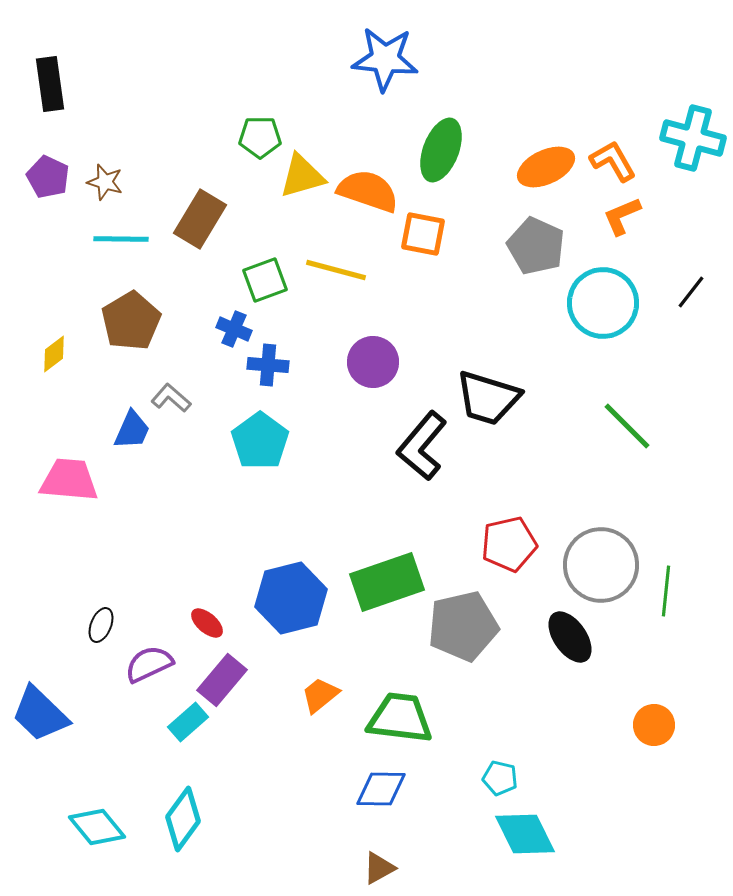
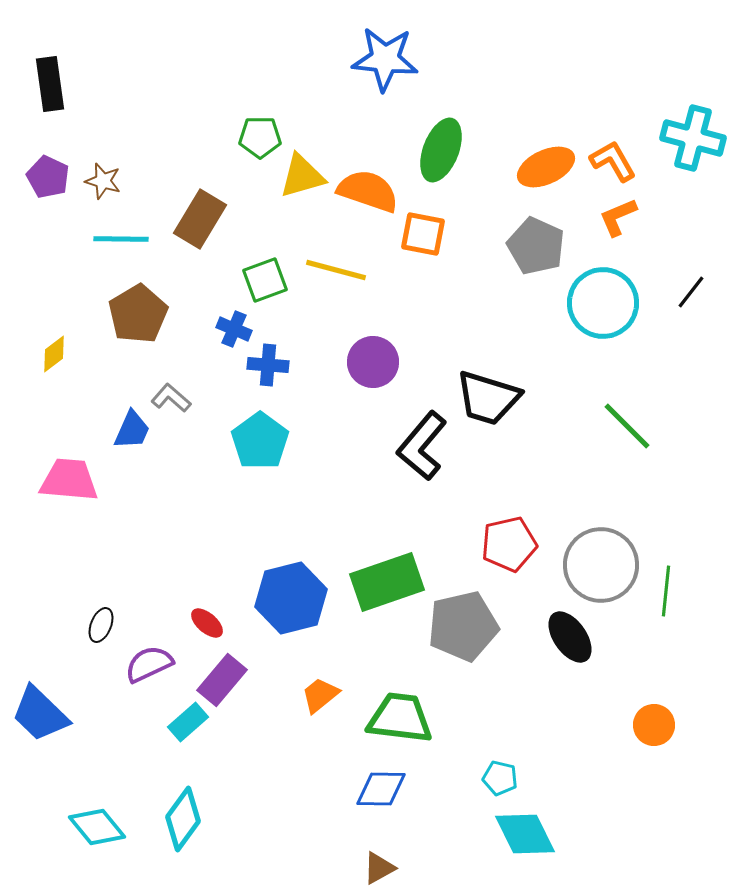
brown star at (105, 182): moved 2 px left, 1 px up
orange L-shape at (622, 216): moved 4 px left, 1 px down
brown pentagon at (131, 321): moved 7 px right, 7 px up
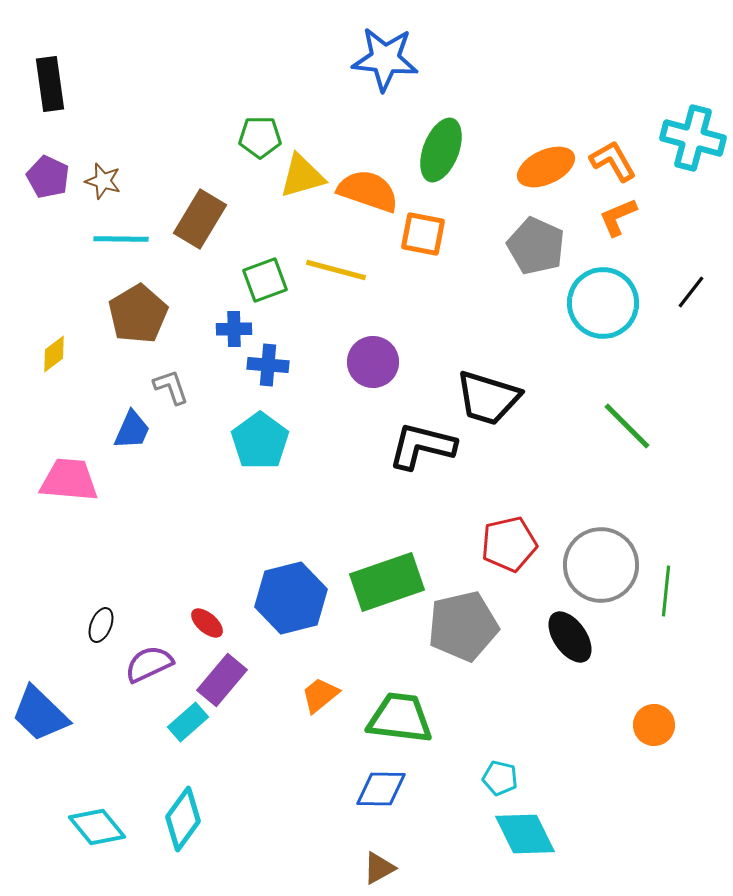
blue cross at (234, 329): rotated 24 degrees counterclockwise
gray L-shape at (171, 398): moved 11 px up; rotated 30 degrees clockwise
black L-shape at (422, 446): rotated 64 degrees clockwise
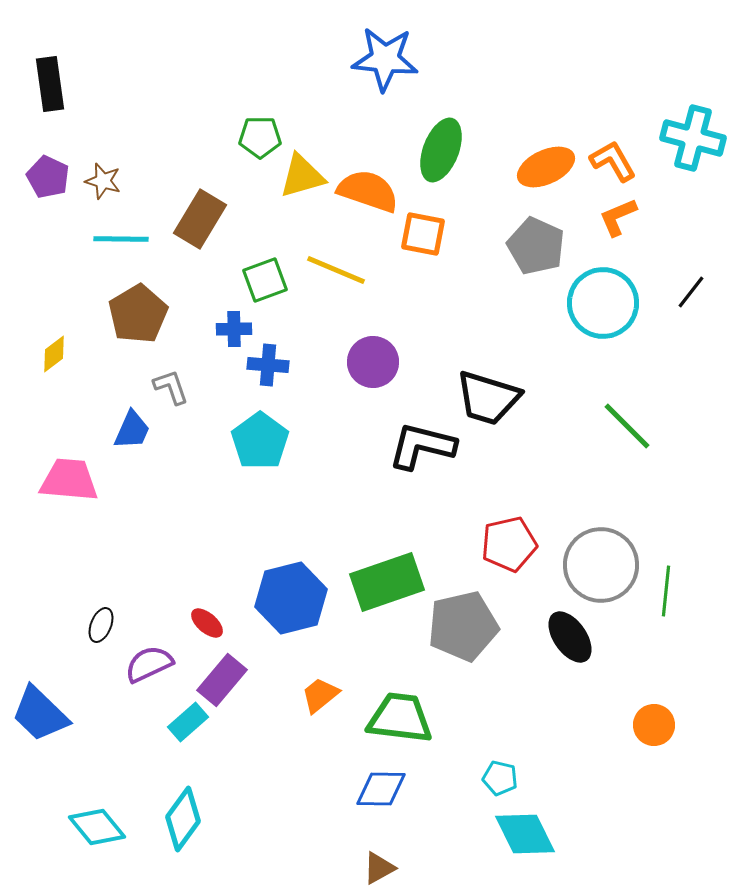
yellow line at (336, 270): rotated 8 degrees clockwise
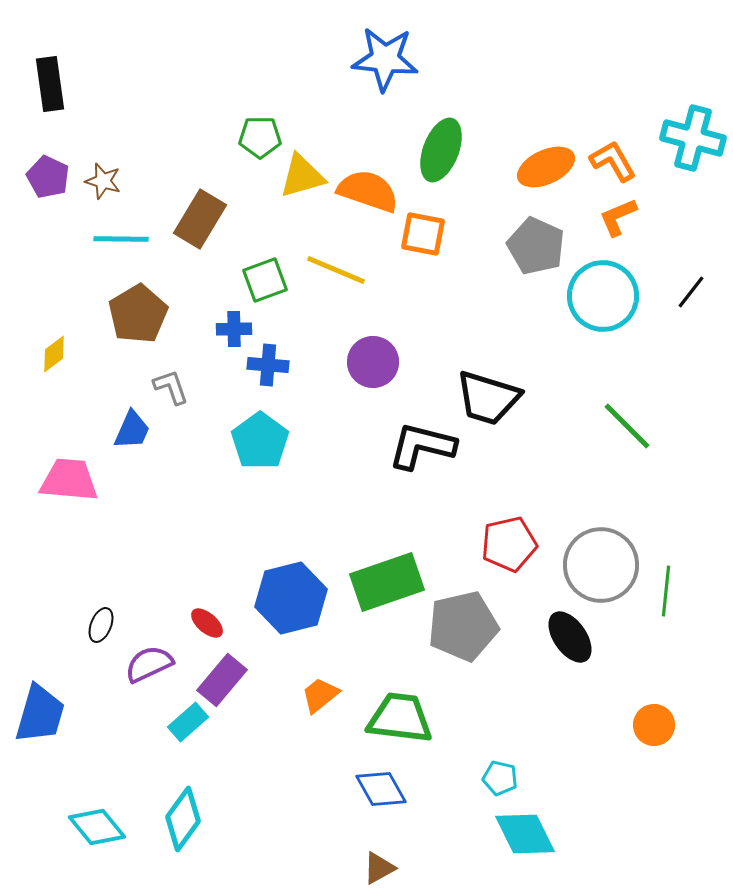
cyan circle at (603, 303): moved 7 px up
blue trapezoid at (40, 714): rotated 118 degrees counterclockwise
blue diamond at (381, 789): rotated 60 degrees clockwise
